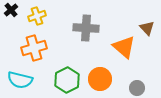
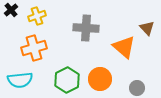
cyan semicircle: rotated 20 degrees counterclockwise
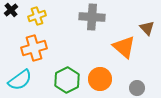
gray cross: moved 6 px right, 11 px up
cyan semicircle: rotated 30 degrees counterclockwise
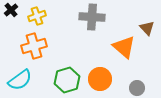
orange cross: moved 2 px up
green hexagon: rotated 10 degrees clockwise
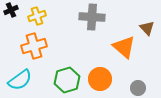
black cross: rotated 16 degrees clockwise
gray circle: moved 1 px right
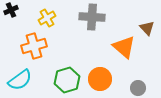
yellow cross: moved 10 px right, 2 px down; rotated 12 degrees counterclockwise
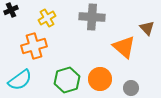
gray circle: moved 7 px left
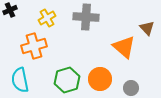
black cross: moved 1 px left
gray cross: moved 6 px left
cyan semicircle: rotated 115 degrees clockwise
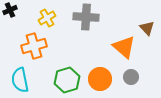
gray circle: moved 11 px up
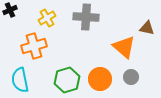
brown triangle: rotated 35 degrees counterclockwise
